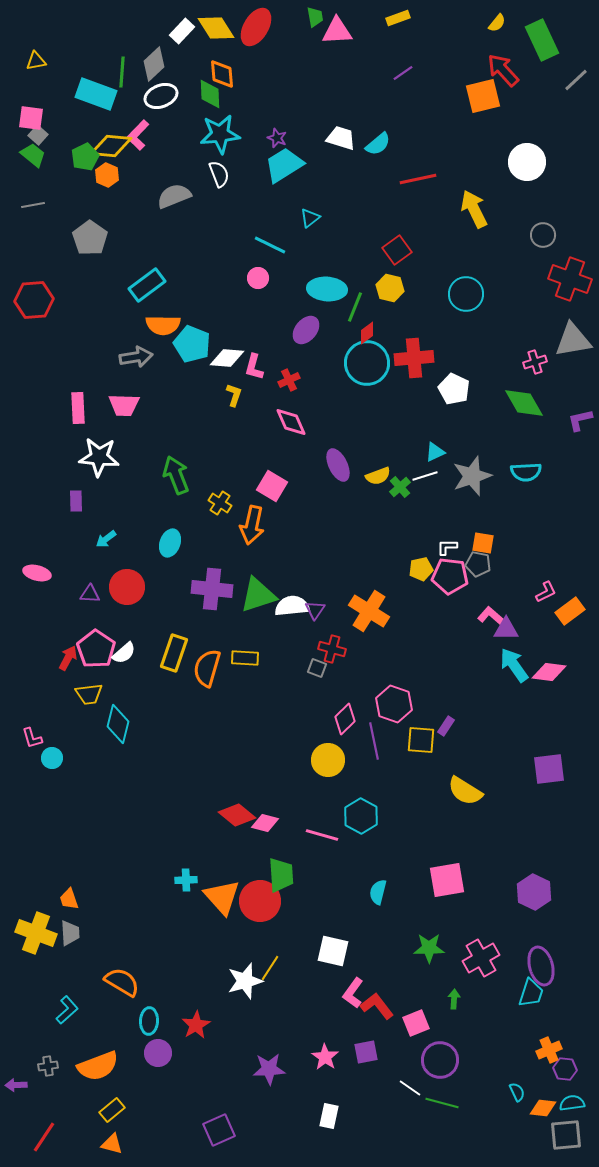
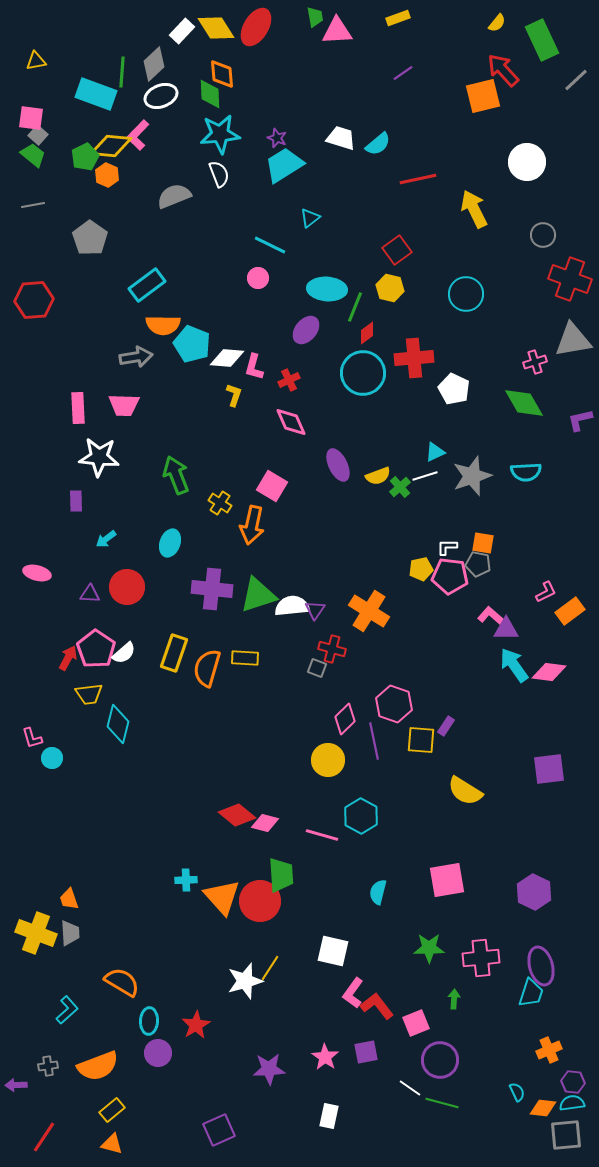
cyan circle at (367, 363): moved 4 px left, 10 px down
pink cross at (481, 958): rotated 24 degrees clockwise
purple hexagon at (565, 1069): moved 8 px right, 13 px down
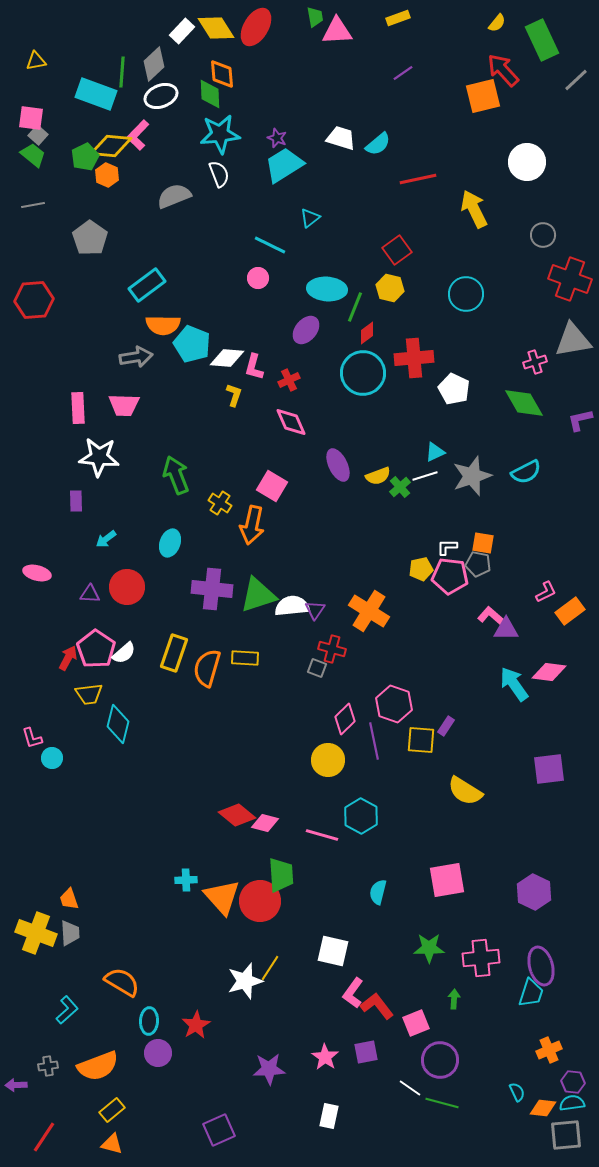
cyan semicircle at (526, 472): rotated 24 degrees counterclockwise
cyan arrow at (514, 665): moved 19 px down
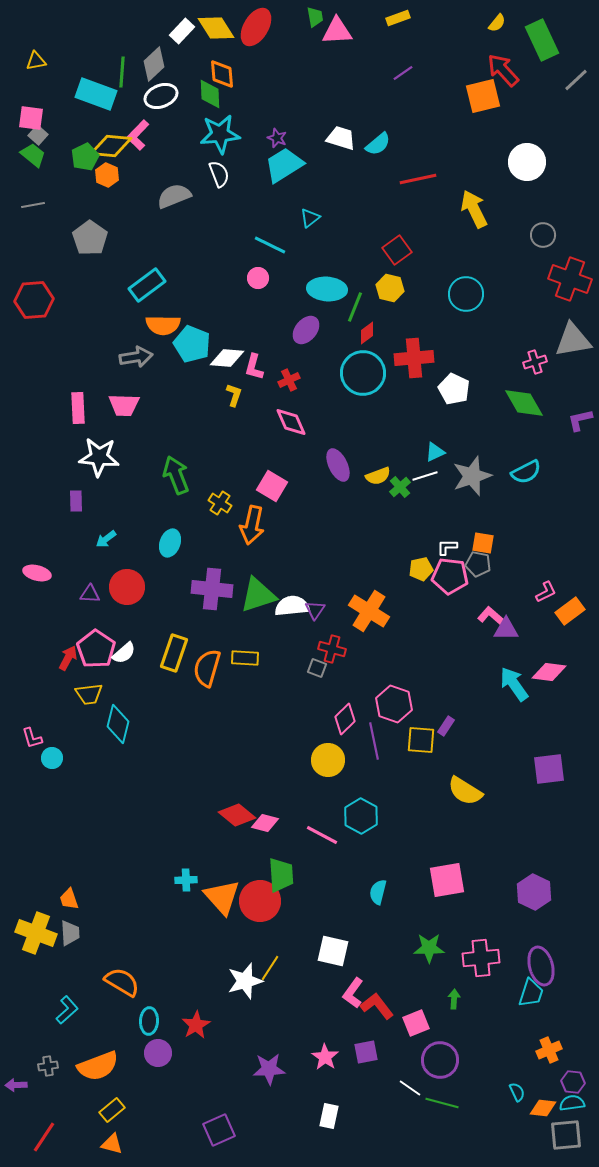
pink line at (322, 835): rotated 12 degrees clockwise
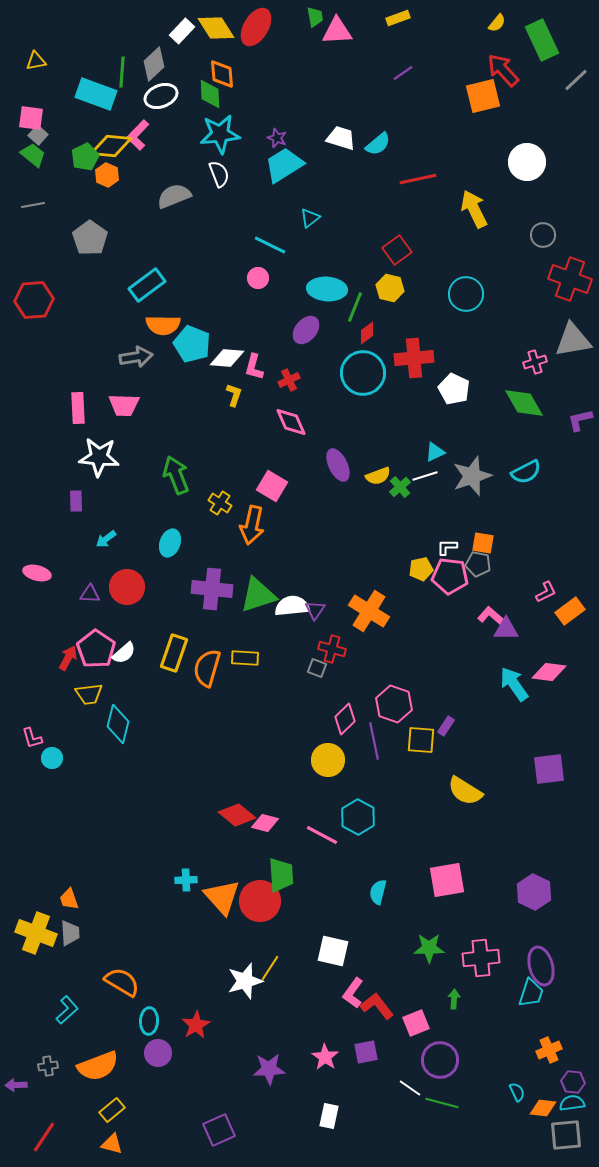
cyan hexagon at (361, 816): moved 3 px left, 1 px down
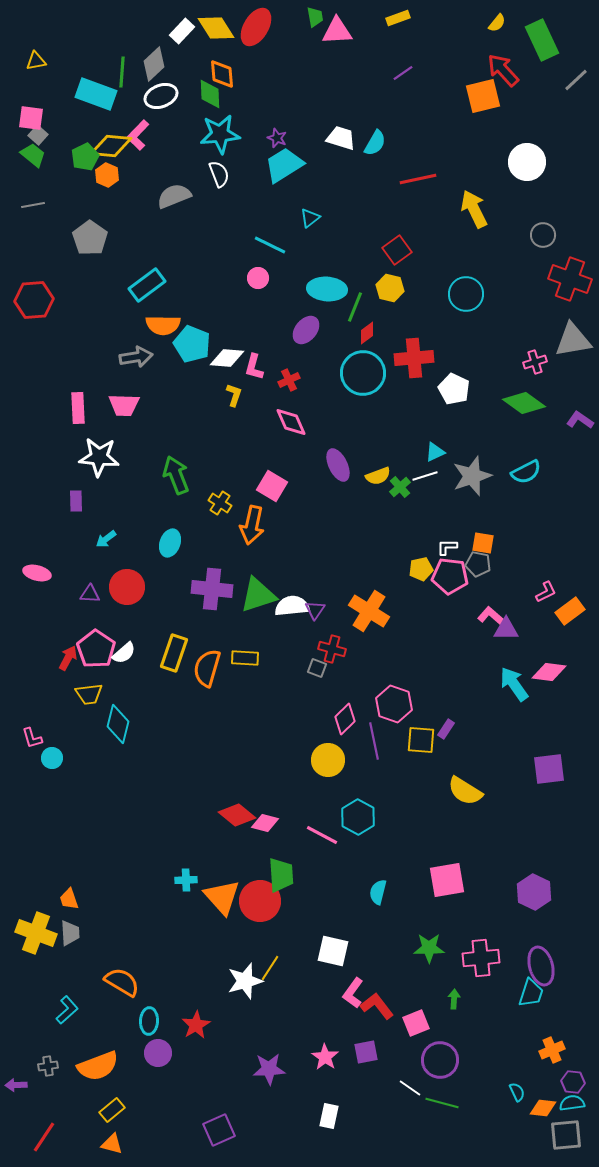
cyan semicircle at (378, 144): moved 3 px left, 1 px up; rotated 20 degrees counterclockwise
green diamond at (524, 403): rotated 24 degrees counterclockwise
purple L-shape at (580, 420): rotated 48 degrees clockwise
purple rectangle at (446, 726): moved 3 px down
orange cross at (549, 1050): moved 3 px right
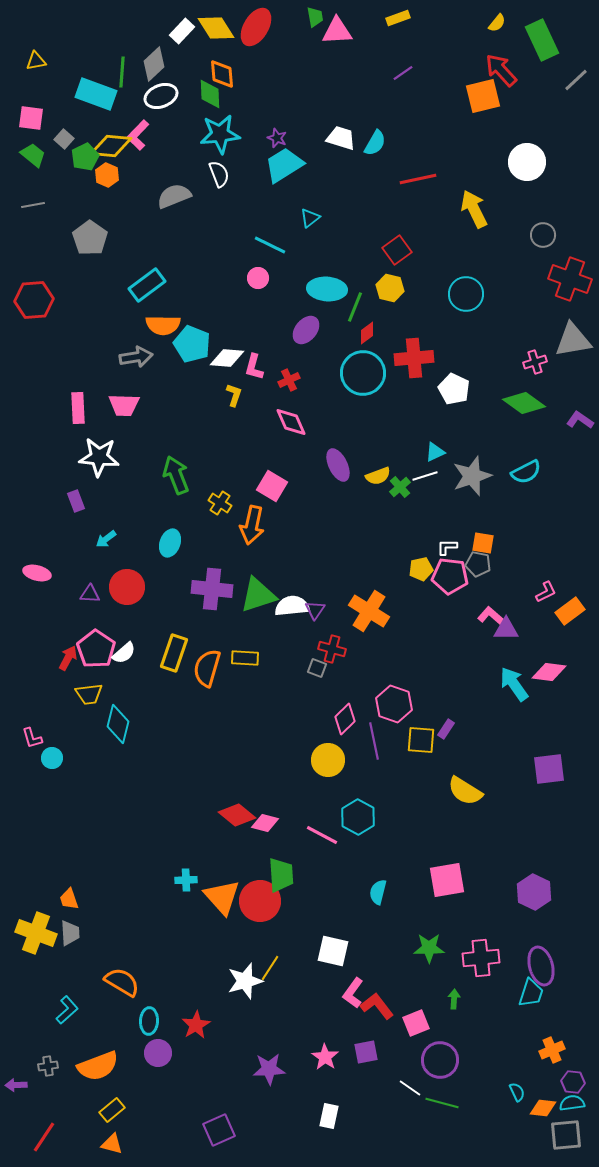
red arrow at (503, 70): moved 2 px left
gray square at (38, 135): moved 26 px right, 4 px down
purple rectangle at (76, 501): rotated 20 degrees counterclockwise
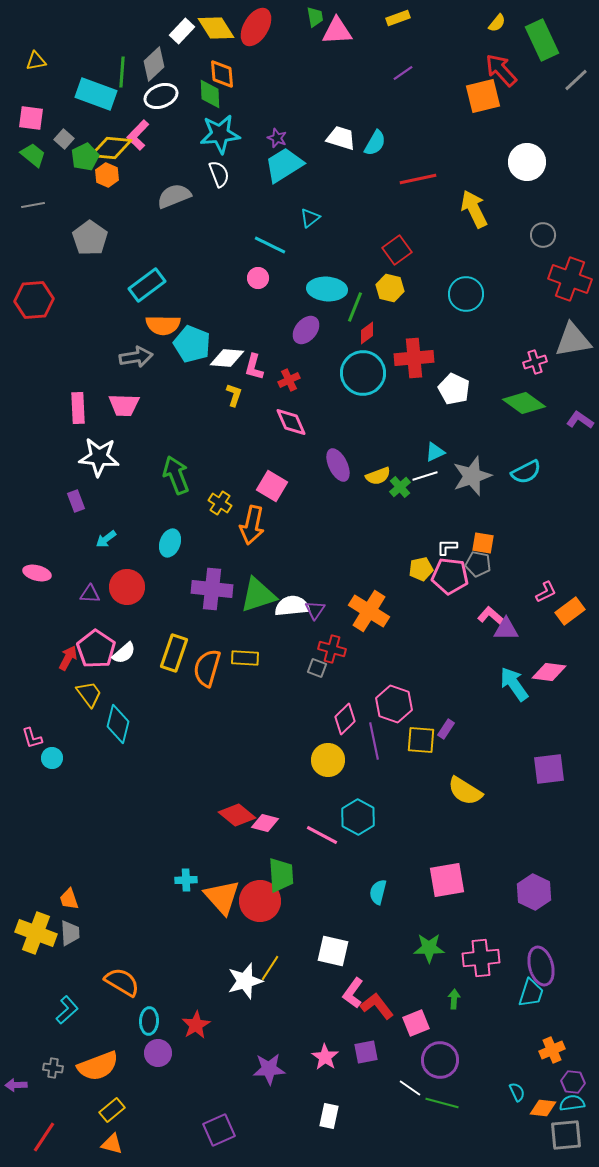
yellow diamond at (111, 146): moved 2 px down
yellow trapezoid at (89, 694): rotated 120 degrees counterclockwise
gray cross at (48, 1066): moved 5 px right, 2 px down; rotated 18 degrees clockwise
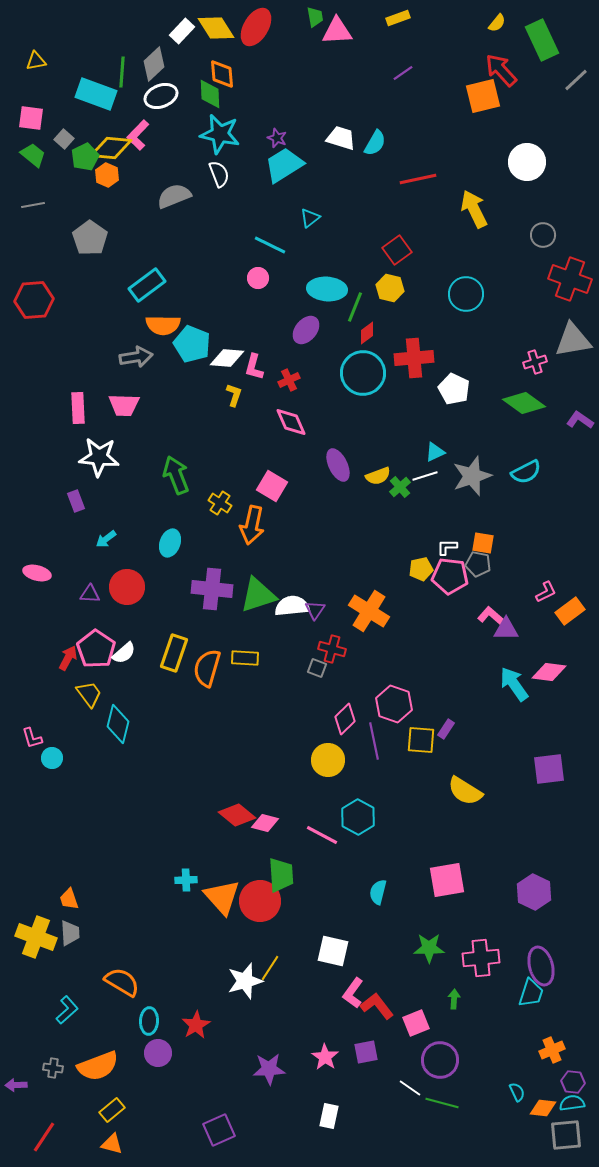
cyan star at (220, 134): rotated 18 degrees clockwise
yellow cross at (36, 933): moved 4 px down
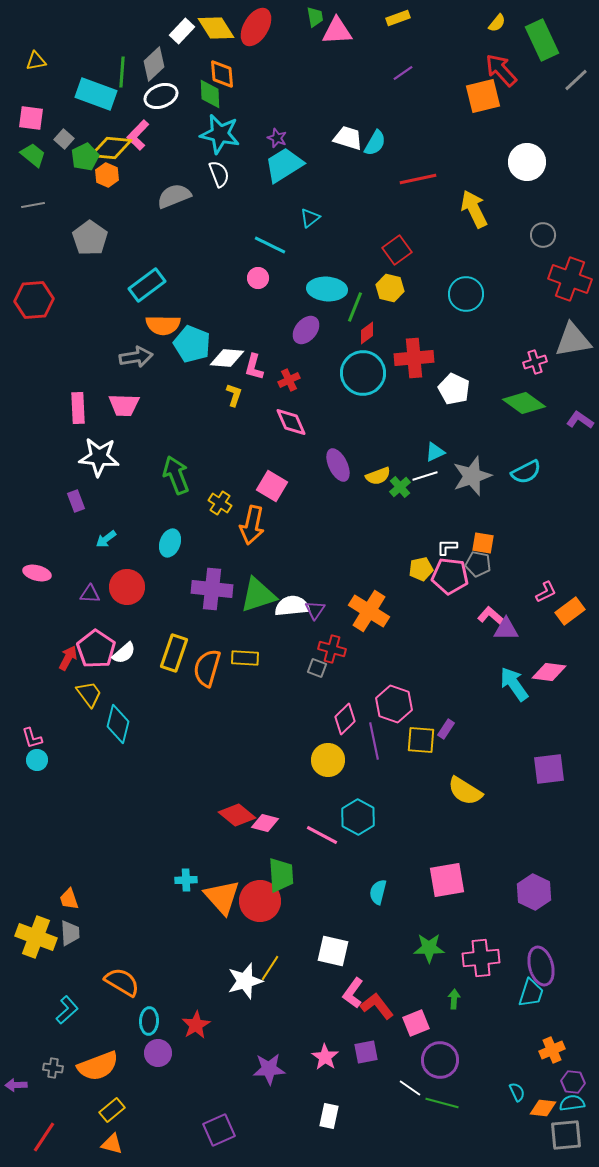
white trapezoid at (341, 138): moved 7 px right
cyan circle at (52, 758): moved 15 px left, 2 px down
